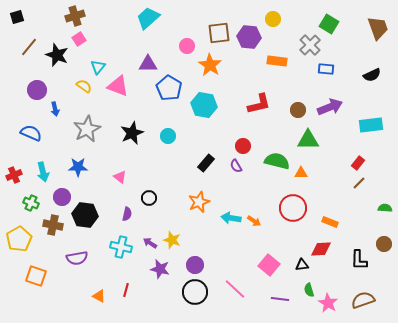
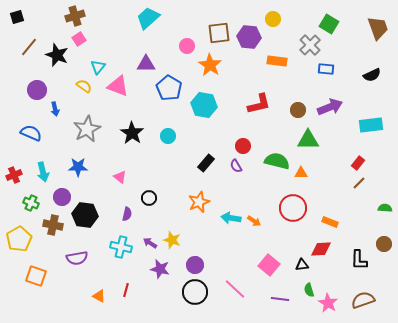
purple triangle at (148, 64): moved 2 px left
black star at (132, 133): rotated 15 degrees counterclockwise
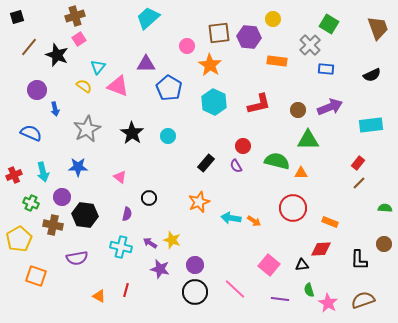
cyan hexagon at (204, 105): moved 10 px right, 3 px up; rotated 15 degrees clockwise
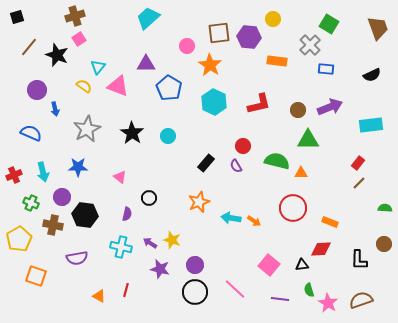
brown semicircle at (363, 300): moved 2 px left
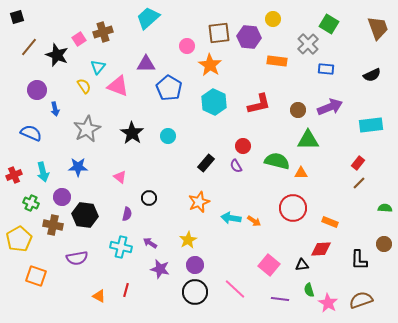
brown cross at (75, 16): moved 28 px right, 16 px down
gray cross at (310, 45): moved 2 px left, 1 px up
yellow semicircle at (84, 86): rotated 21 degrees clockwise
yellow star at (172, 240): moved 16 px right; rotated 24 degrees clockwise
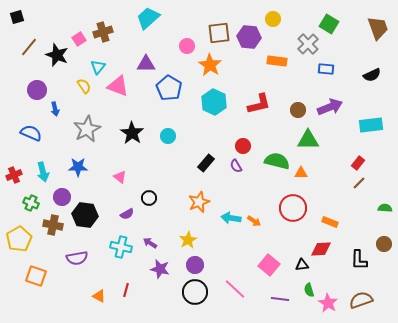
purple semicircle at (127, 214): rotated 48 degrees clockwise
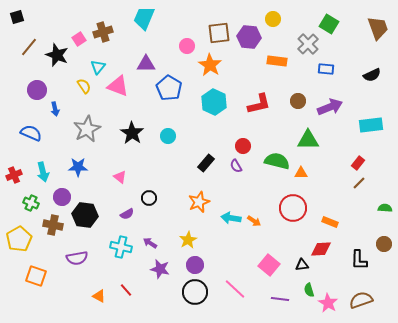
cyan trapezoid at (148, 18): moved 4 px left; rotated 25 degrees counterclockwise
brown circle at (298, 110): moved 9 px up
red line at (126, 290): rotated 56 degrees counterclockwise
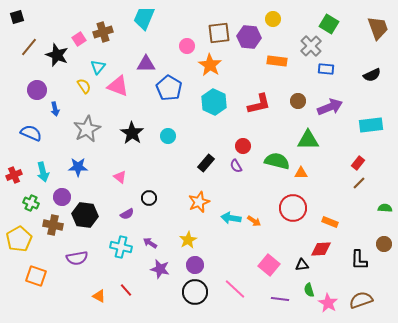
gray cross at (308, 44): moved 3 px right, 2 px down
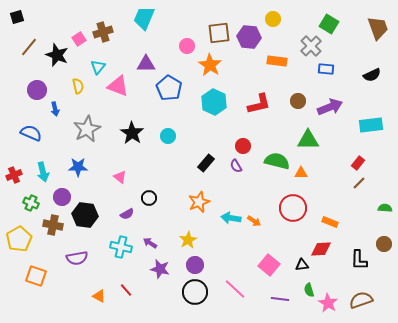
yellow semicircle at (84, 86): moved 6 px left; rotated 21 degrees clockwise
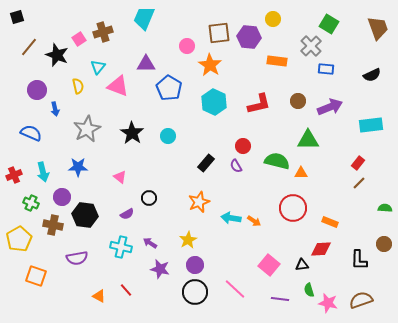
pink star at (328, 303): rotated 18 degrees counterclockwise
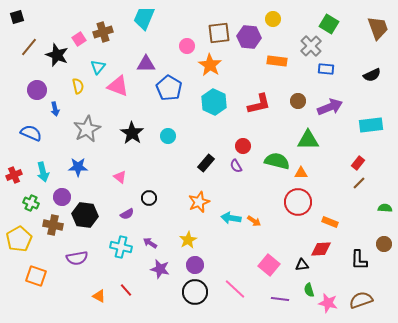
red circle at (293, 208): moved 5 px right, 6 px up
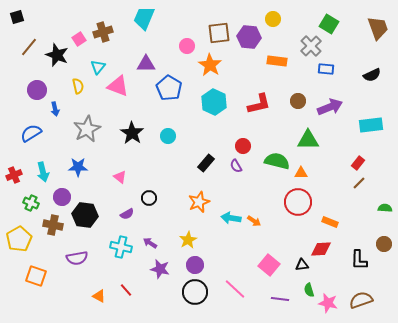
blue semicircle at (31, 133): rotated 55 degrees counterclockwise
